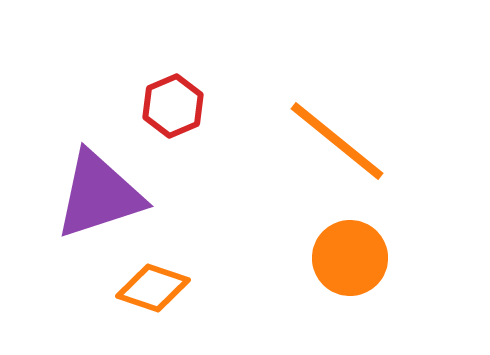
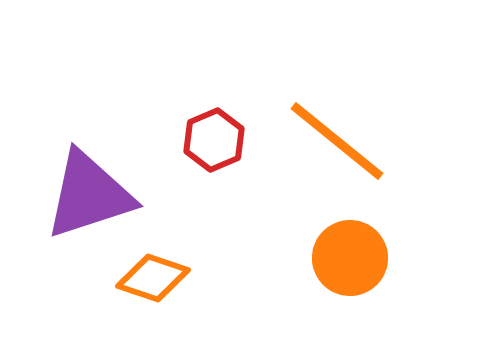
red hexagon: moved 41 px right, 34 px down
purple triangle: moved 10 px left
orange diamond: moved 10 px up
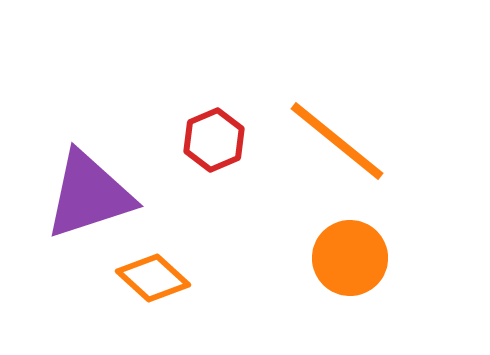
orange diamond: rotated 24 degrees clockwise
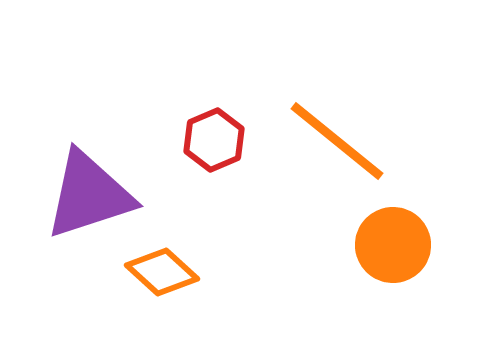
orange circle: moved 43 px right, 13 px up
orange diamond: moved 9 px right, 6 px up
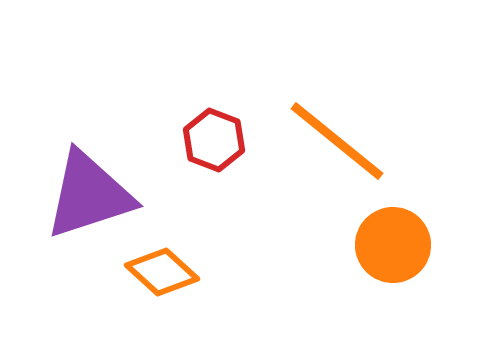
red hexagon: rotated 16 degrees counterclockwise
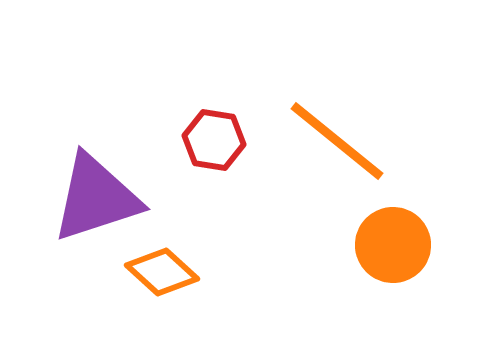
red hexagon: rotated 12 degrees counterclockwise
purple triangle: moved 7 px right, 3 px down
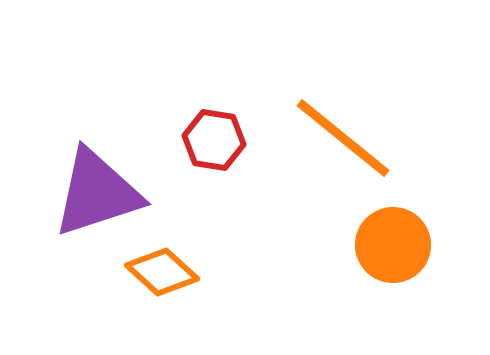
orange line: moved 6 px right, 3 px up
purple triangle: moved 1 px right, 5 px up
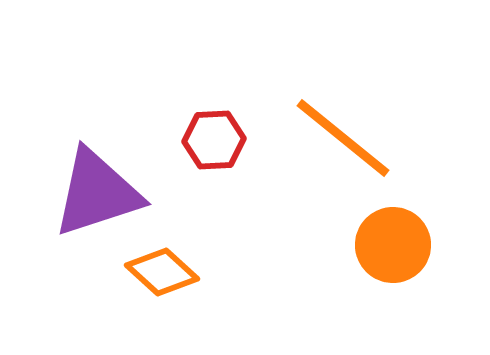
red hexagon: rotated 12 degrees counterclockwise
